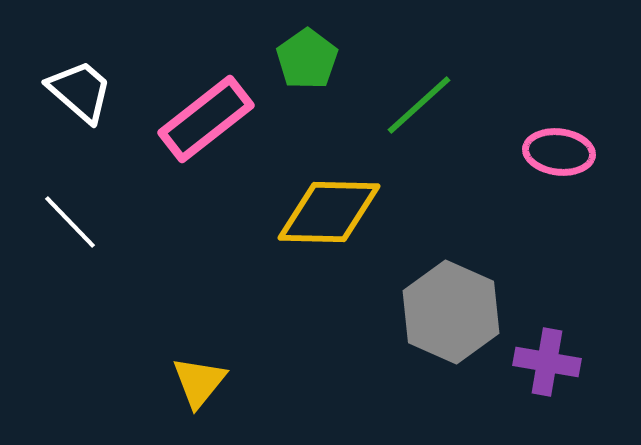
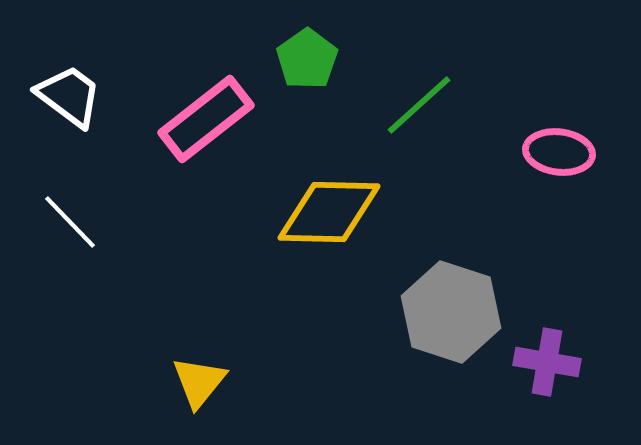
white trapezoid: moved 11 px left, 5 px down; rotated 4 degrees counterclockwise
gray hexagon: rotated 6 degrees counterclockwise
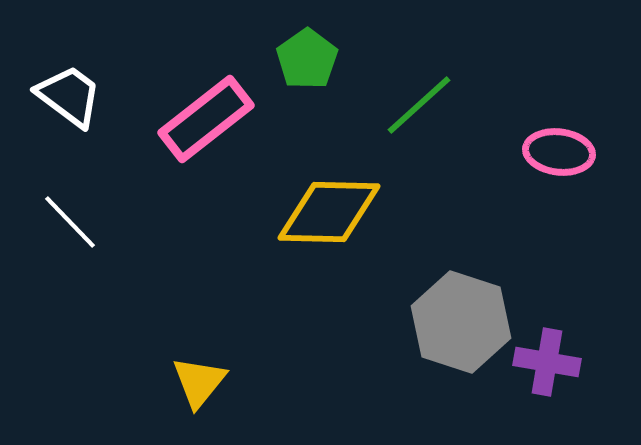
gray hexagon: moved 10 px right, 10 px down
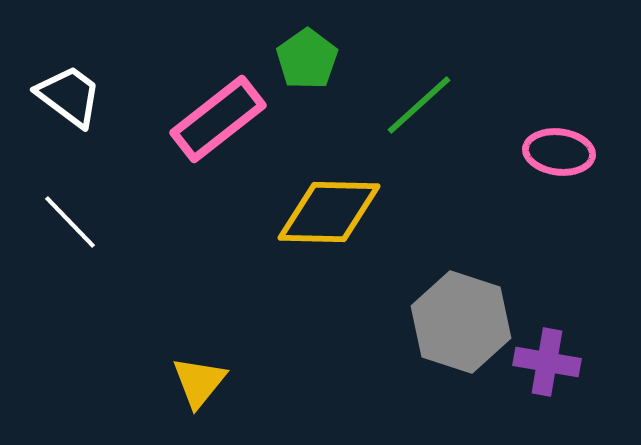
pink rectangle: moved 12 px right
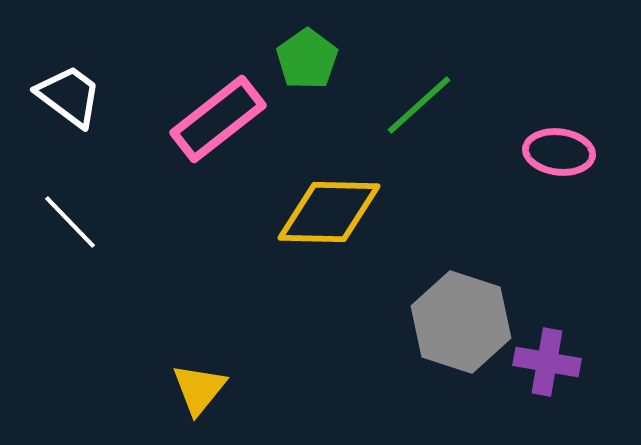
yellow triangle: moved 7 px down
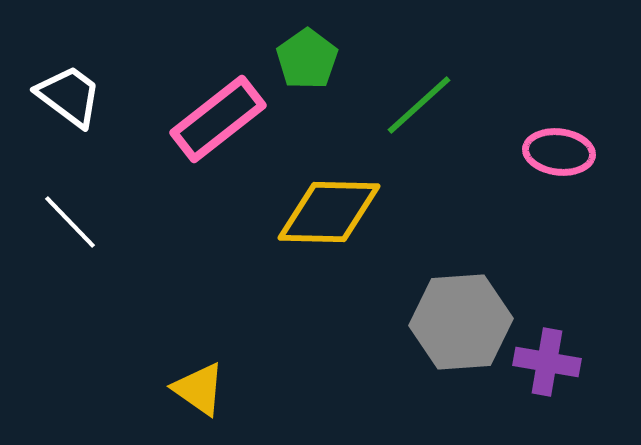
gray hexagon: rotated 22 degrees counterclockwise
yellow triangle: rotated 34 degrees counterclockwise
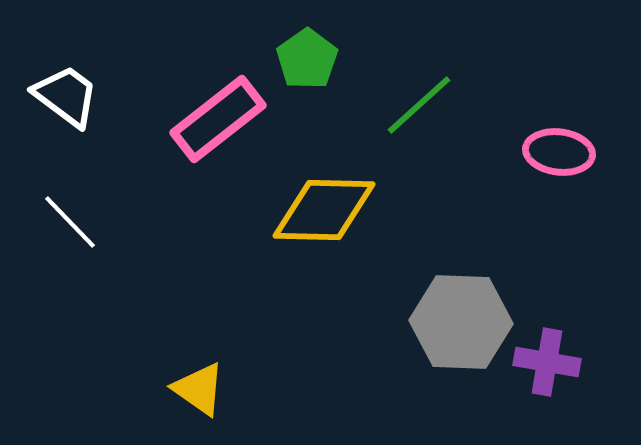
white trapezoid: moved 3 px left
yellow diamond: moved 5 px left, 2 px up
gray hexagon: rotated 6 degrees clockwise
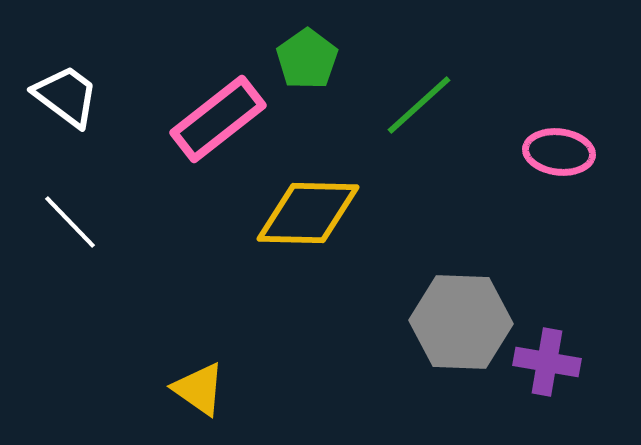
yellow diamond: moved 16 px left, 3 px down
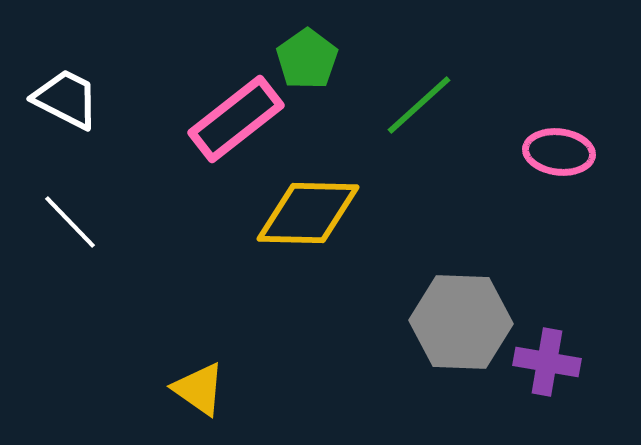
white trapezoid: moved 3 px down; rotated 10 degrees counterclockwise
pink rectangle: moved 18 px right
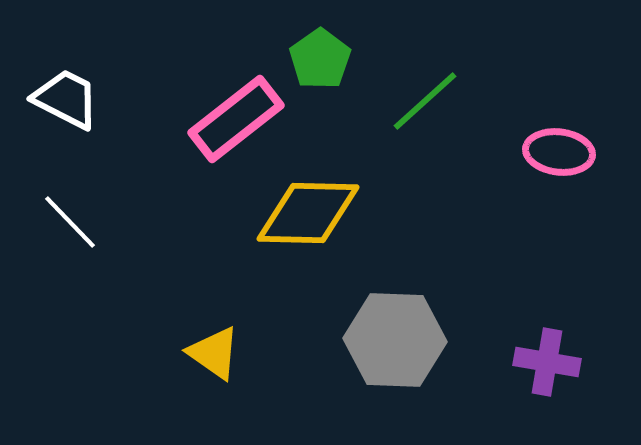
green pentagon: moved 13 px right
green line: moved 6 px right, 4 px up
gray hexagon: moved 66 px left, 18 px down
yellow triangle: moved 15 px right, 36 px up
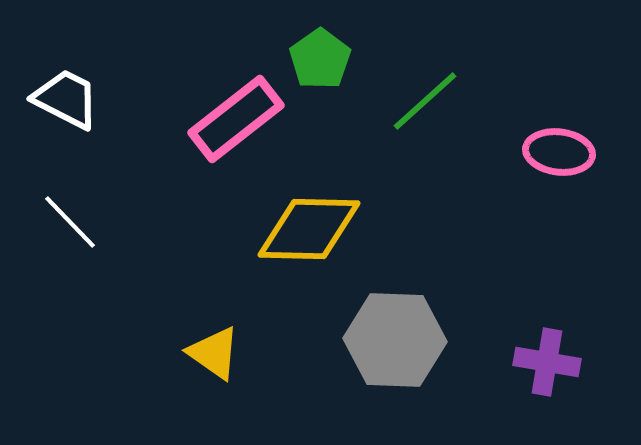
yellow diamond: moved 1 px right, 16 px down
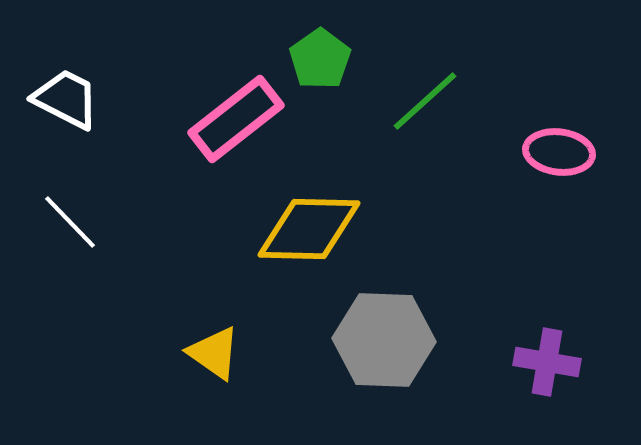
gray hexagon: moved 11 px left
